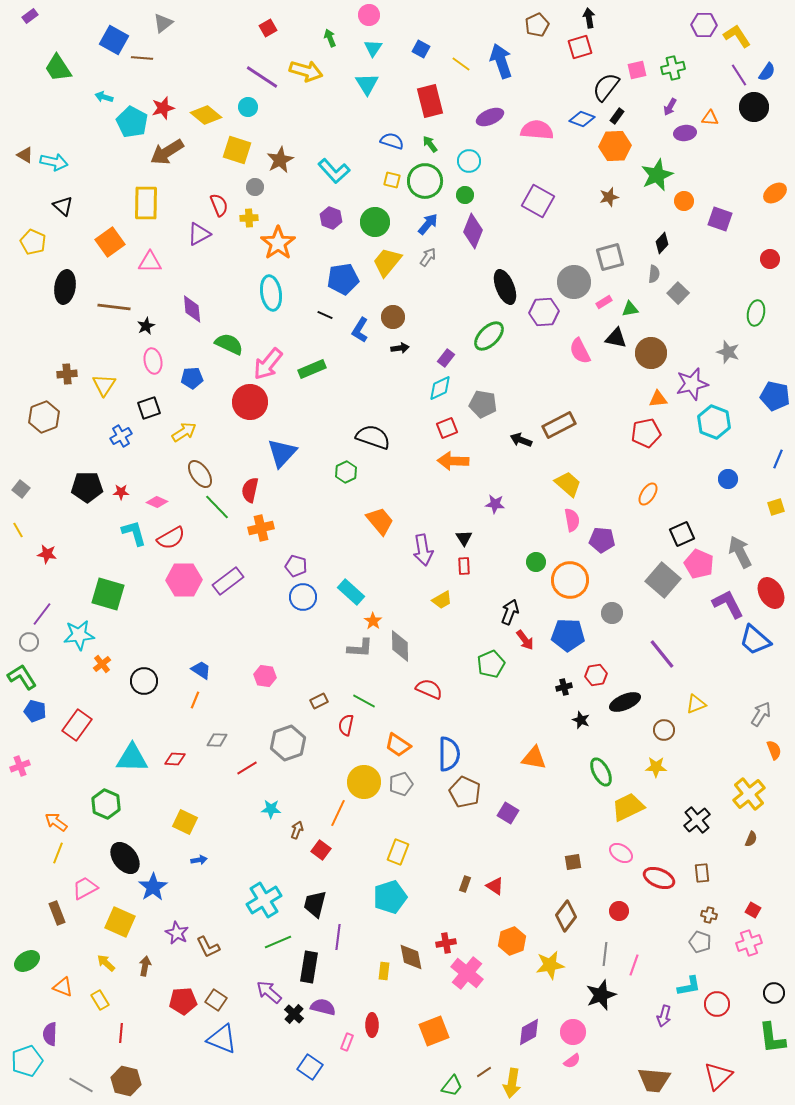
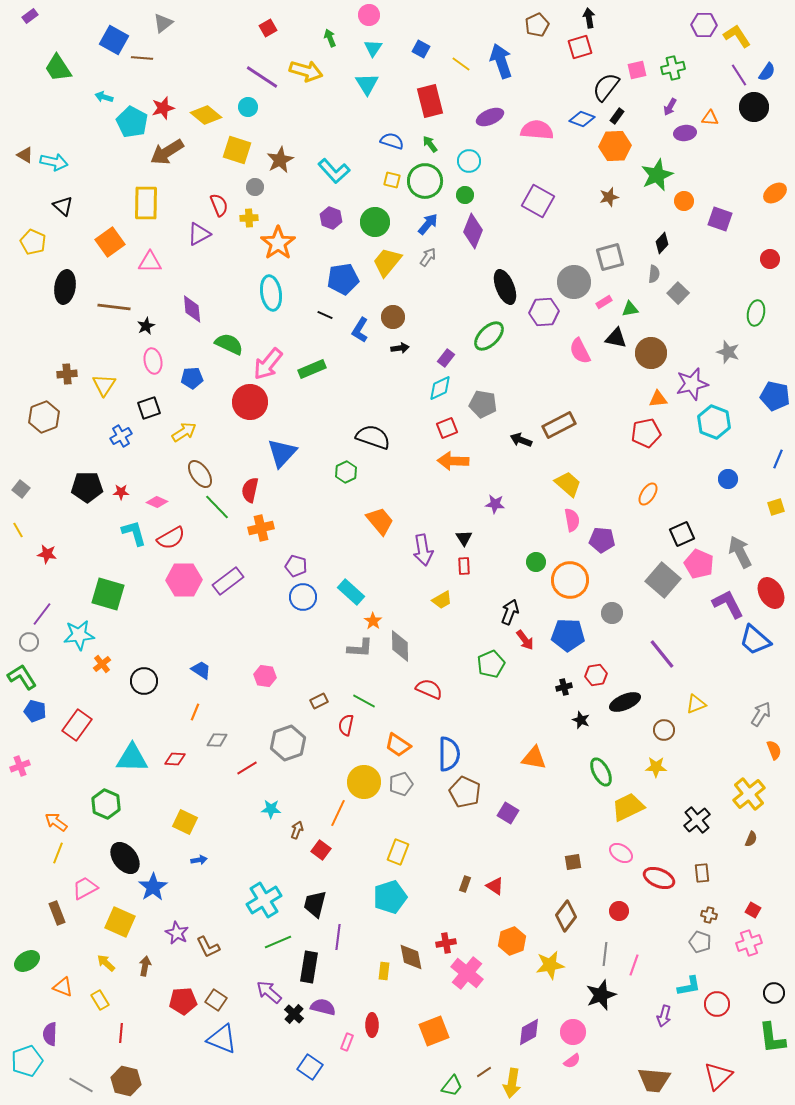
orange line at (195, 700): moved 12 px down
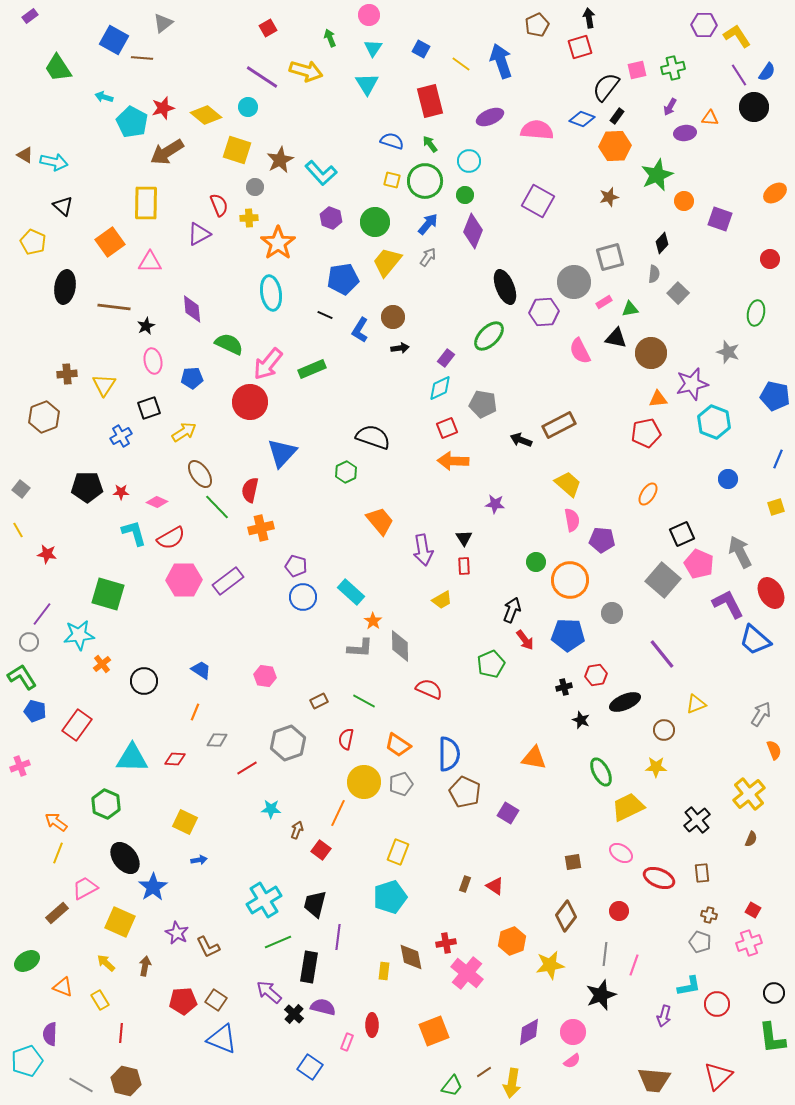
cyan L-shape at (334, 171): moved 13 px left, 2 px down
black arrow at (510, 612): moved 2 px right, 2 px up
red semicircle at (346, 725): moved 14 px down
brown rectangle at (57, 913): rotated 70 degrees clockwise
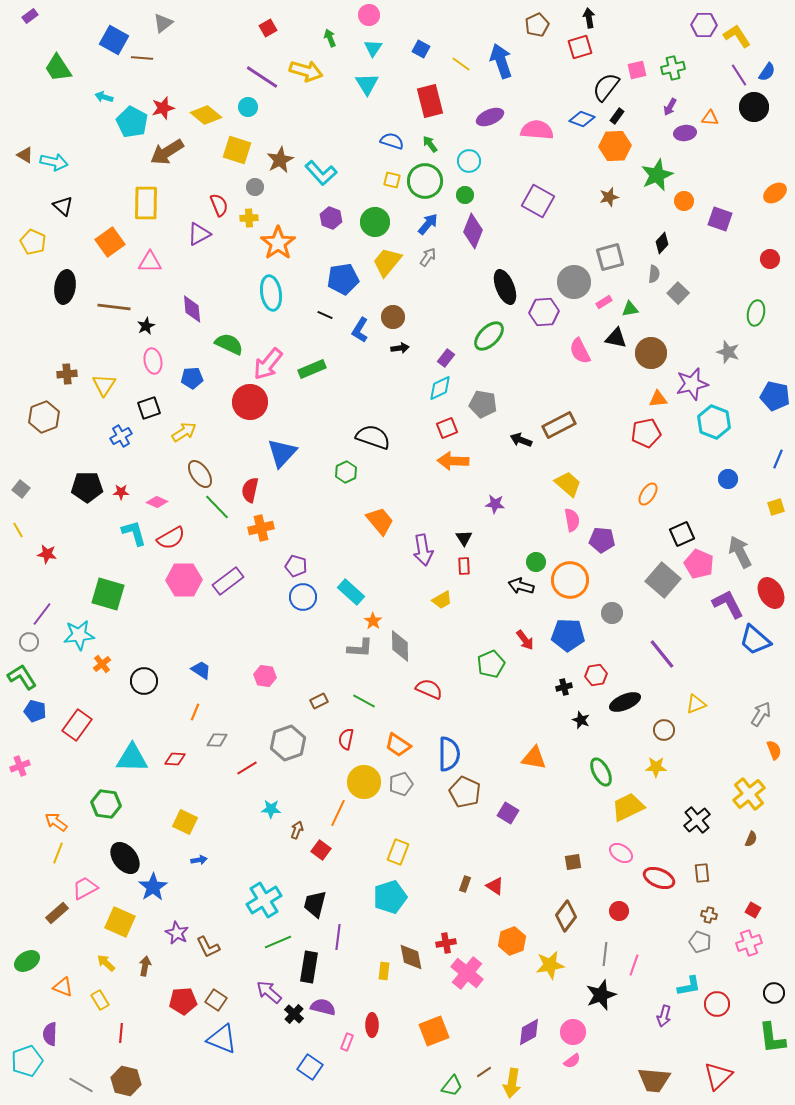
black arrow at (512, 610): moved 9 px right, 24 px up; rotated 95 degrees counterclockwise
green hexagon at (106, 804): rotated 16 degrees counterclockwise
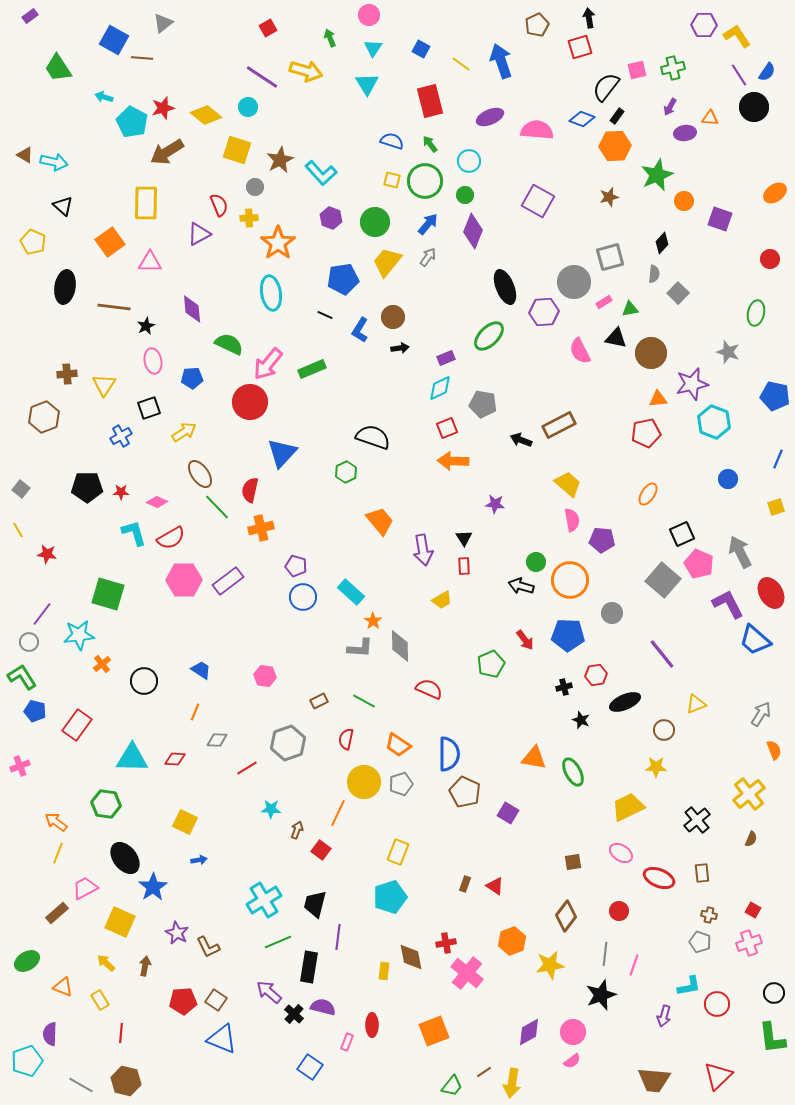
purple rectangle at (446, 358): rotated 30 degrees clockwise
green ellipse at (601, 772): moved 28 px left
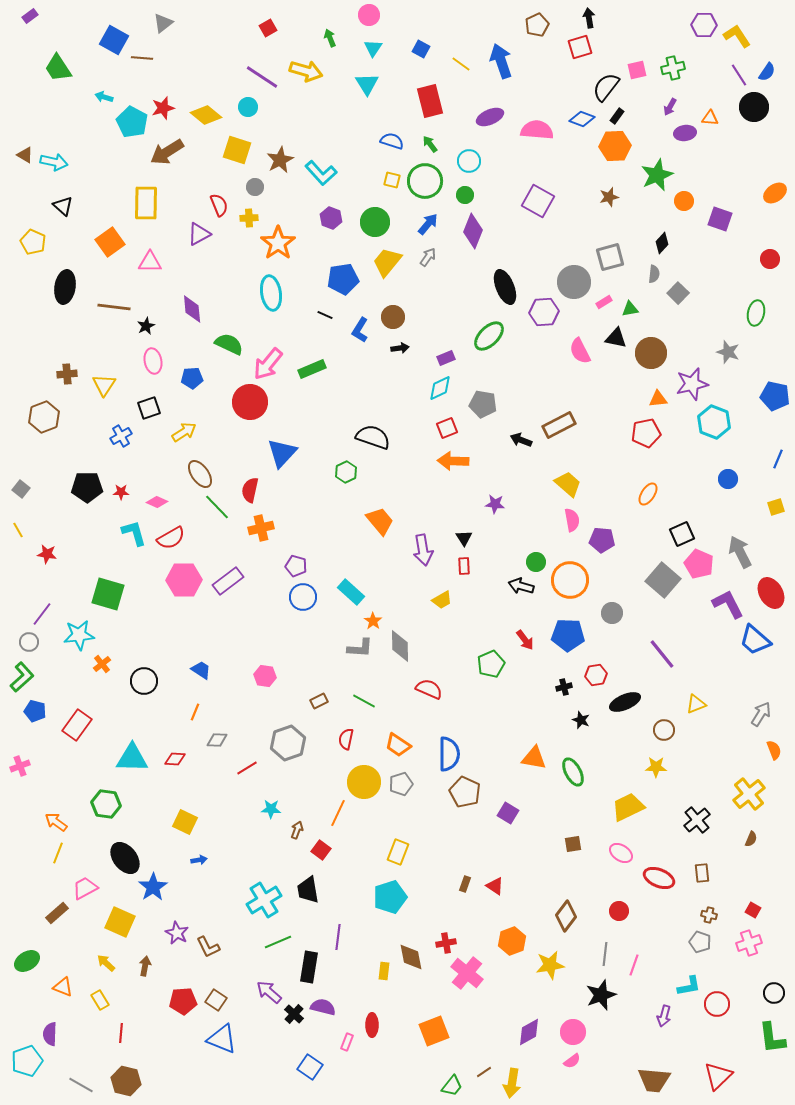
green L-shape at (22, 677): rotated 80 degrees clockwise
brown square at (573, 862): moved 18 px up
black trapezoid at (315, 904): moved 7 px left, 14 px up; rotated 24 degrees counterclockwise
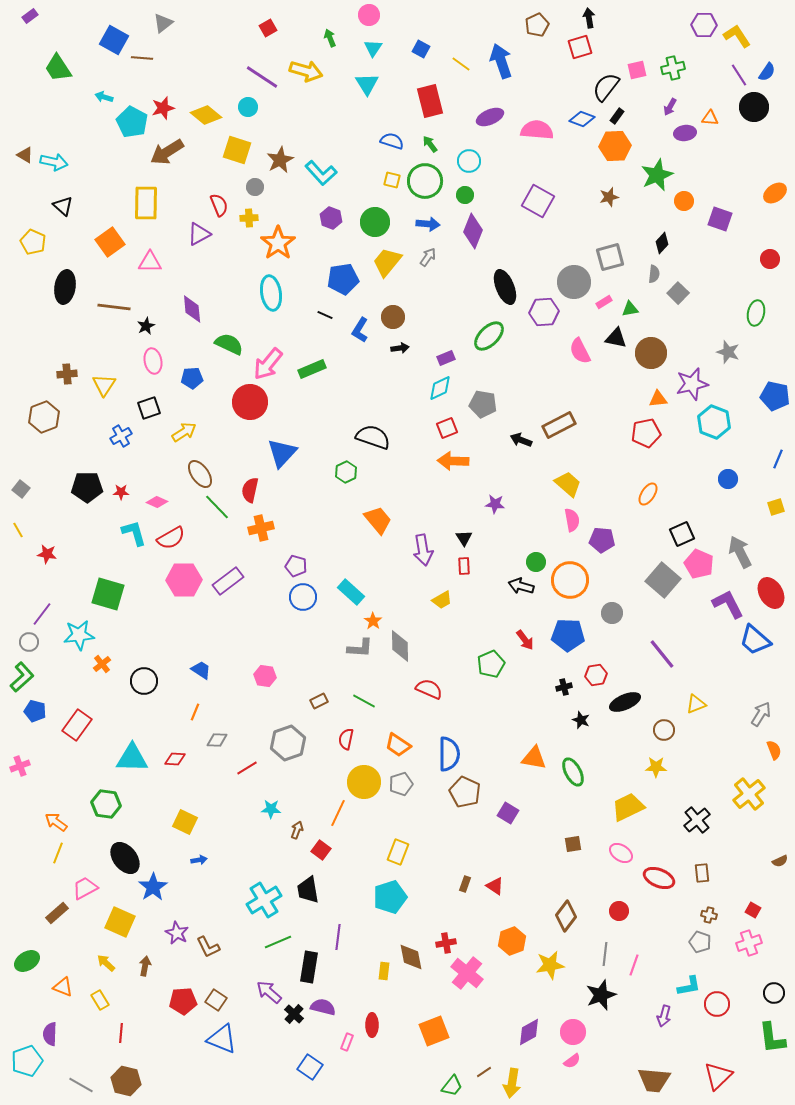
blue arrow at (428, 224): rotated 55 degrees clockwise
orange trapezoid at (380, 521): moved 2 px left, 1 px up
brown semicircle at (751, 839): moved 29 px right, 22 px down; rotated 42 degrees clockwise
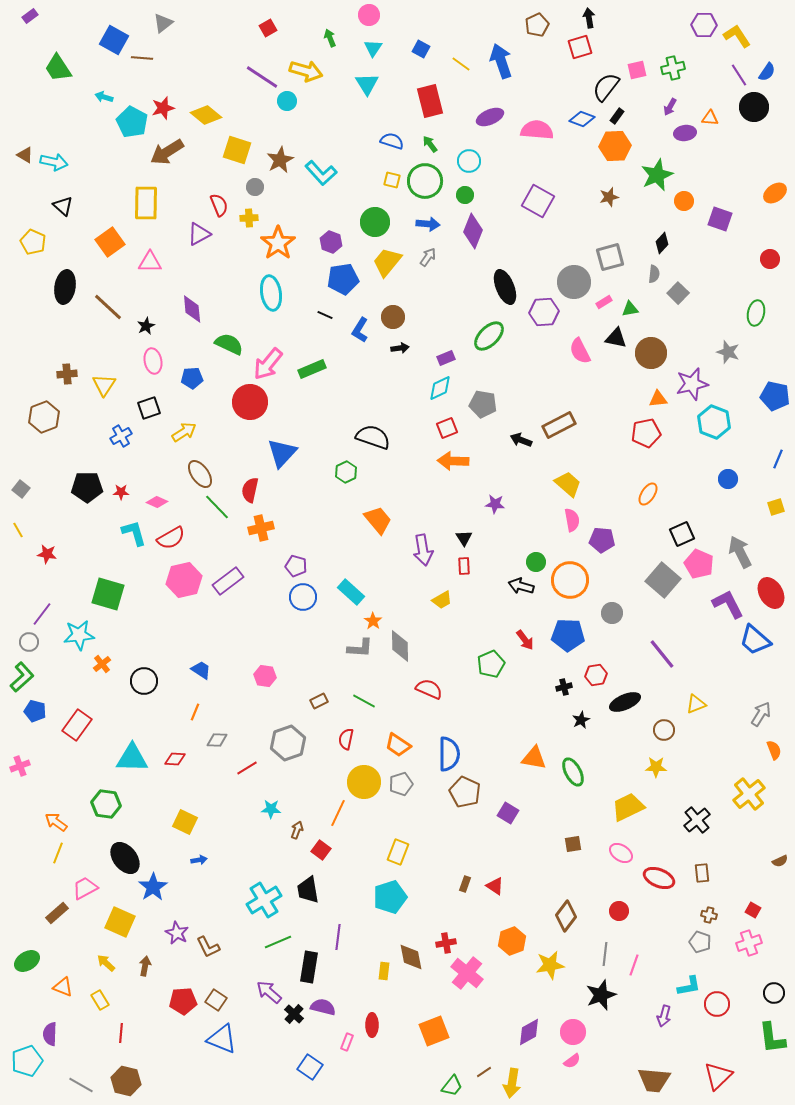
cyan circle at (248, 107): moved 39 px right, 6 px up
purple hexagon at (331, 218): moved 24 px down
brown line at (114, 307): moved 6 px left; rotated 36 degrees clockwise
pink hexagon at (184, 580): rotated 12 degrees counterclockwise
black star at (581, 720): rotated 24 degrees clockwise
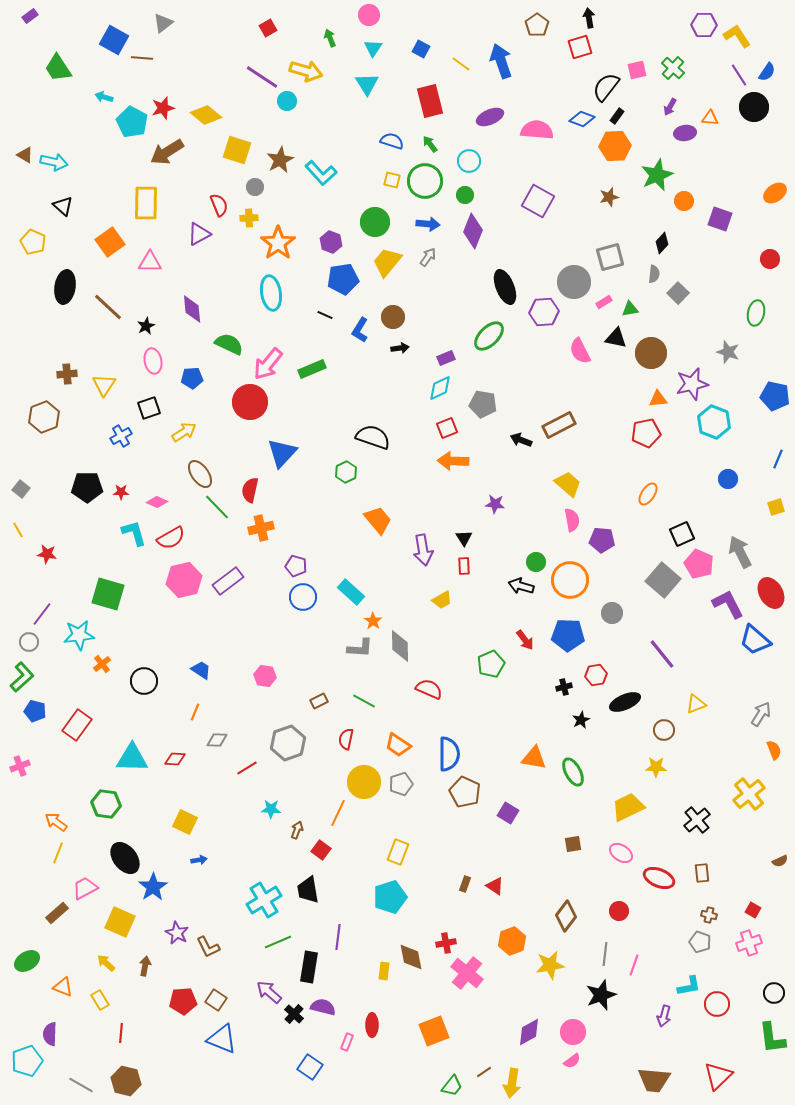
brown pentagon at (537, 25): rotated 10 degrees counterclockwise
green cross at (673, 68): rotated 35 degrees counterclockwise
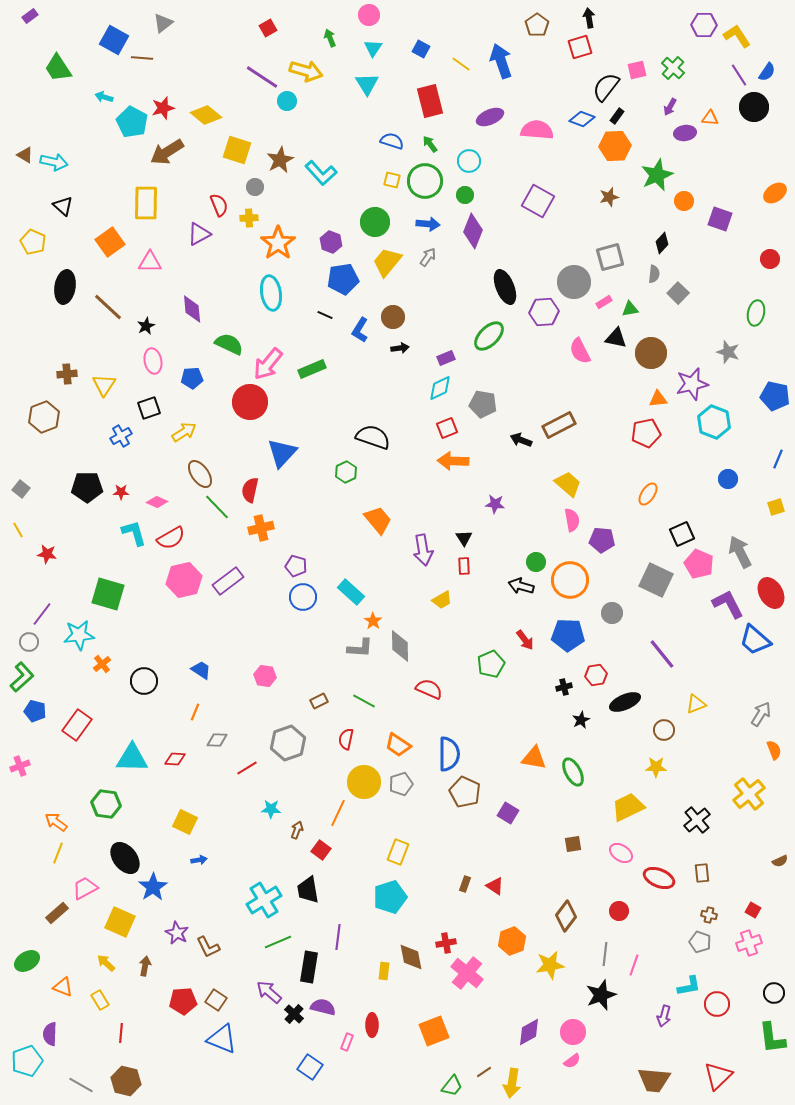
gray square at (663, 580): moved 7 px left; rotated 16 degrees counterclockwise
